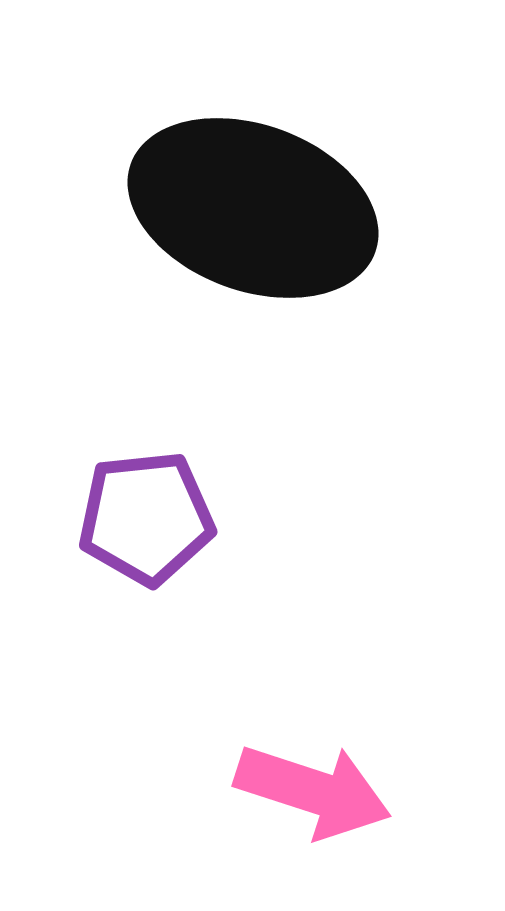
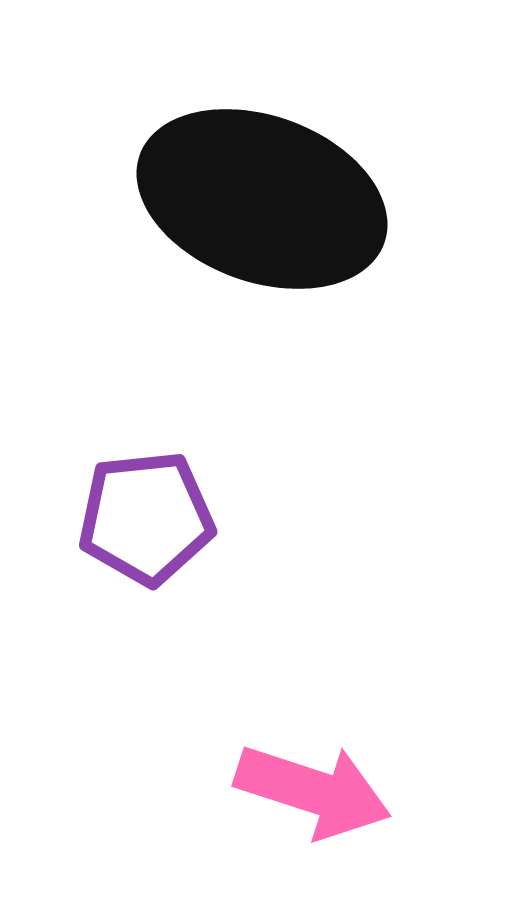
black ellipse: moved 9 px right, 9 px up
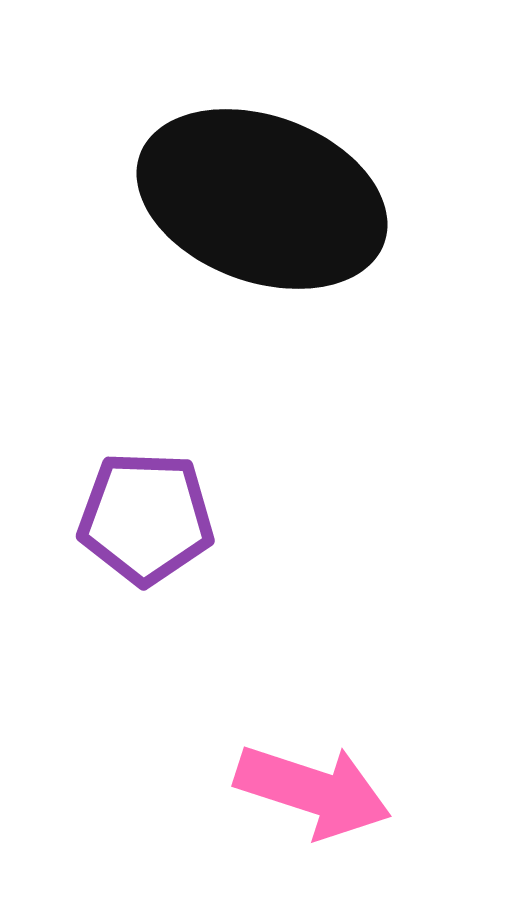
purple pentagon: rotated 8 degrees clockwise
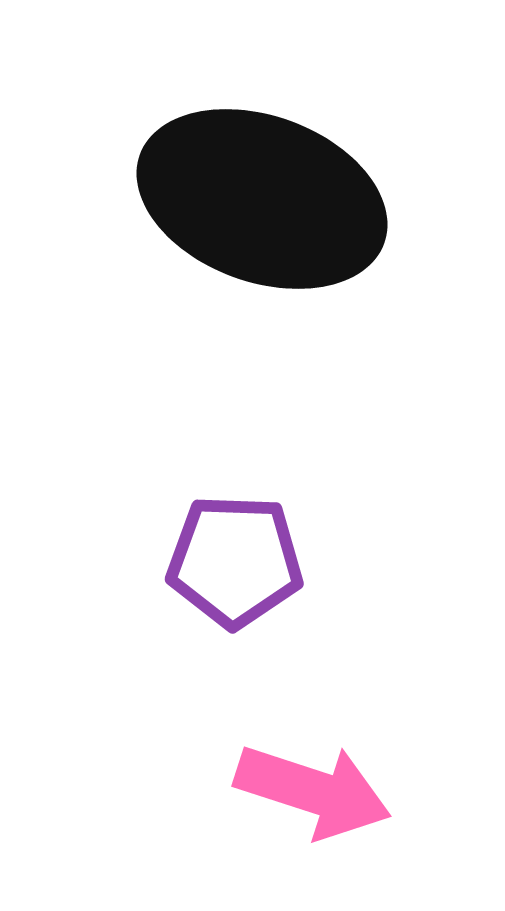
purple pentagon: moved 89 px right, 43 px down
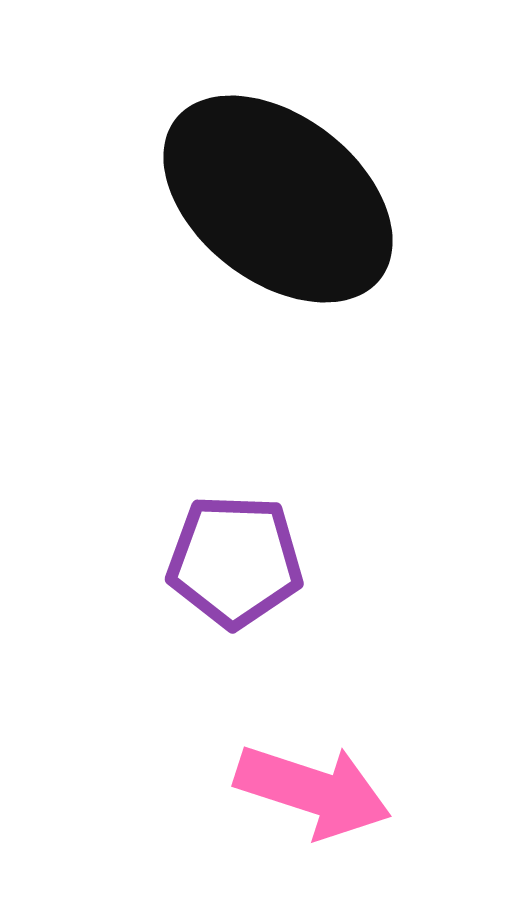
black ellipse: moved 16 px right; rotated 18 degrees clockwise
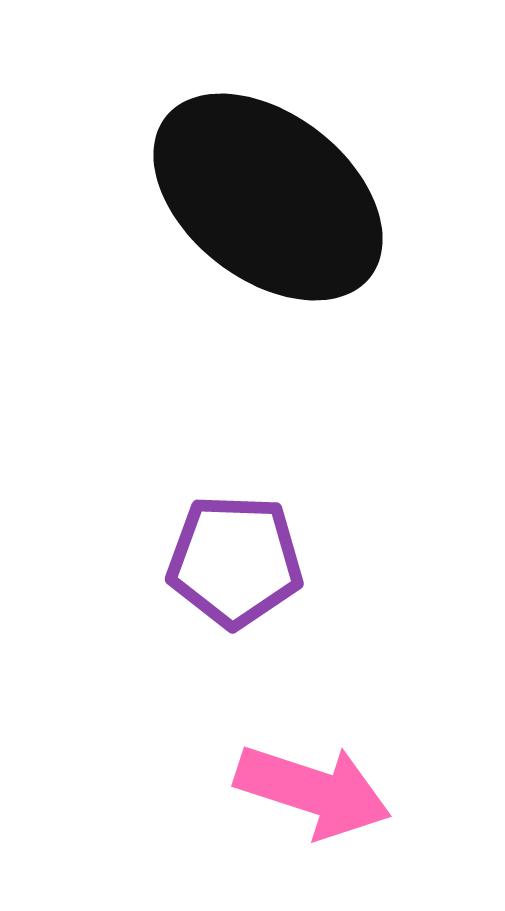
black ellipse: moved 10 px left, 2 px up
